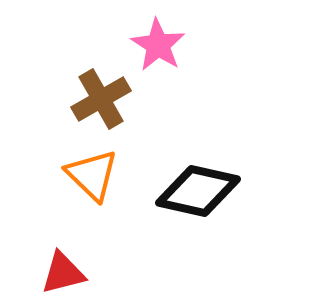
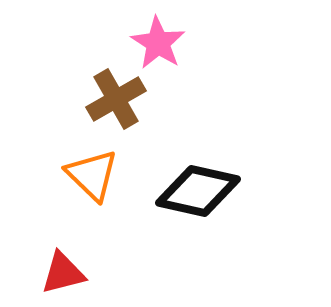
pink star: moved 2 px up
brown cross: moved 15 px right
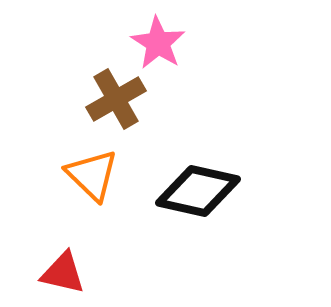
red triangle: rotated 27 degrees clockwise
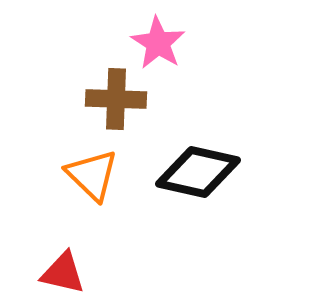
brown cross: rotated 32 degrees clockwise
black diamond: moved 19 px up
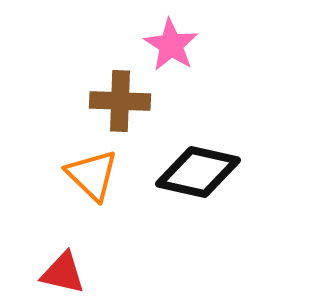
pink star: moved 13 px right, 2 px down
brown cross: moved 4 px right, 2 px down
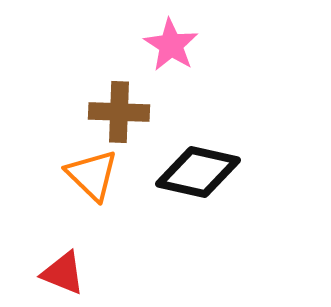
brown cross: moved 1 px left, 11 px down
red triangle: rotated 9 degrees clockwise
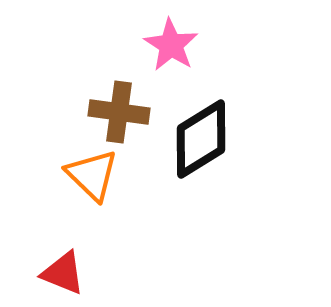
brown cross: rotated 6 degrees clockwise
black diamond: moved 3 px right, 33 px up; rotated 44 degrees counterclockwise
